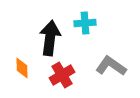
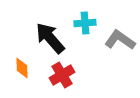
black arrow: rotated 48 degrees counterclockwise
gray L-shape: moved 9 px right, 26 px up
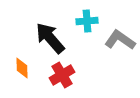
cyan cross: moved 2 px right, 2 px up
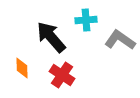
cyan cross: moved 1 px left, 1 px up
black arrow: moved 1 px right, 1 px up
red cross: rotated 25 degrees counterclockwise
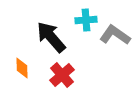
gray L-shape: moved 5 px left, 5 px up
red cross: rotated 15 degrees clockwise
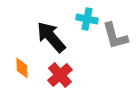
cyan cross: moved 1 px right, 1 px up; rotated 15 degrees clockwise
gray L-shape: moved 1 px down; rotated 140 degrees counterclockwise
red cross: moved 2 px left
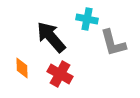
gray L-shape: moved 2 px left, 7 px down
red cross: moved 1 px up; rotated 20 degrees counterclockwise
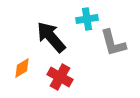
cyan cross: rotated 20 degrees counterclockwise
orange diamond: rotated 60 degrees clockwise
red cross: moved 3 px down
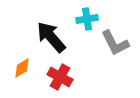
gray L-shape: moved 2 px right; rotated 12 degrees counterclockwise
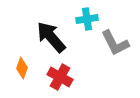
orange diamond: rotated 40 degrees counterclockwise
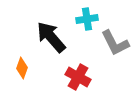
red cross: moved 18 px right
